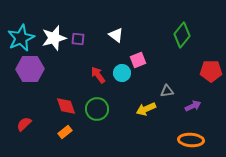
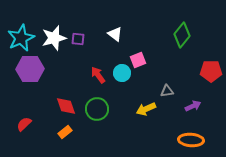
white triangle: moved 1 px left, 1 px up
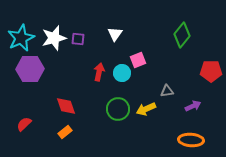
white triangle: rotated 28 degrees clockwise
red arrow: moved 1 px right, 3 px up; rotated 48 degrees clockwise
green circle: moved 21 px right
